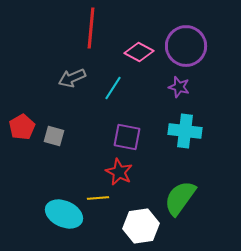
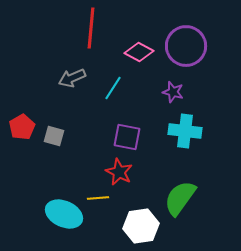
purple star: moved 6 px left, 5 px down
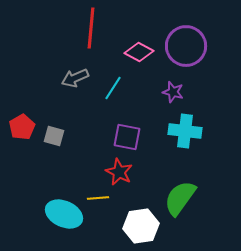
gray arrow: moved 3 px right
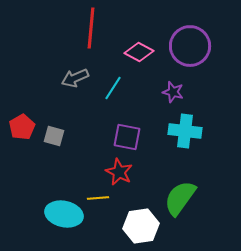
purple circle: moved 4 px right
cyan ellipse: rotated 12 degrees counterclockwise
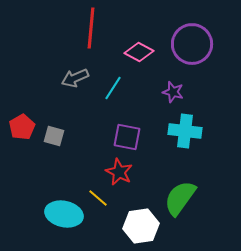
purple circle: moved 2 px right, 2 px up
yellow line: rotated 45 degrees clockwise
